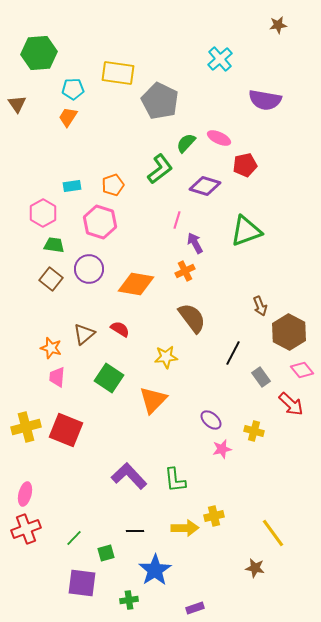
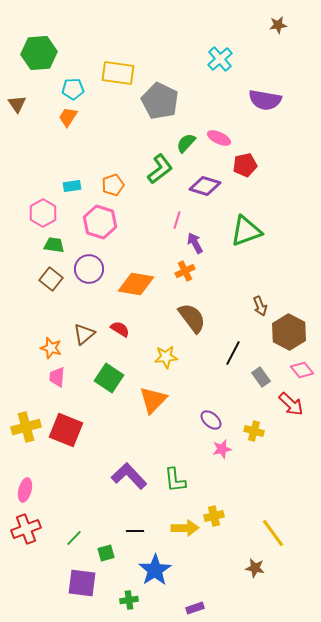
pink ellipse at (25, 494): moved 4 px up
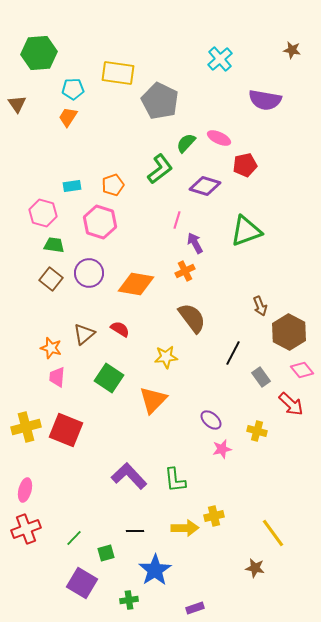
brown star at (278, 25): moved 14 px right, 25 px down; rotated 18 degrees clockwise
pink hexagon at (43, 213): rotated 16 degrees counterclockwise
purple circle at (89, 269): moved 4 px down
yellow cross at (254, 431): moved 3 px right
purple square at (82, 583): rotated 24 degrees clockwise
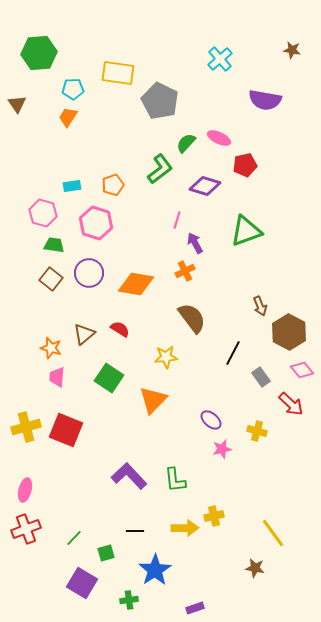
pink hexagon at (100, 222): moved 4 px left, 1 px down
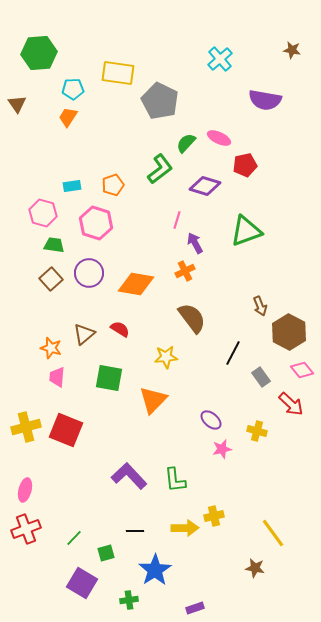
brown square at (51, 279): rotated 10 degrees clockwise
green square at (109, 378): rotated 24 degrees counterclockwise
